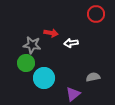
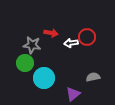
red circle: moved 9 px left, 23 px down
green circle: moved 1 px left
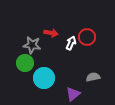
white arrow: rotated 120 degrees clockwise
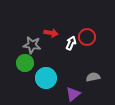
cyan circle: moved 2 px right
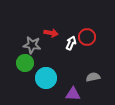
purple triangle: rotated 42 degrees clockwise
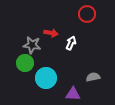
red circle: moved 23 px up
